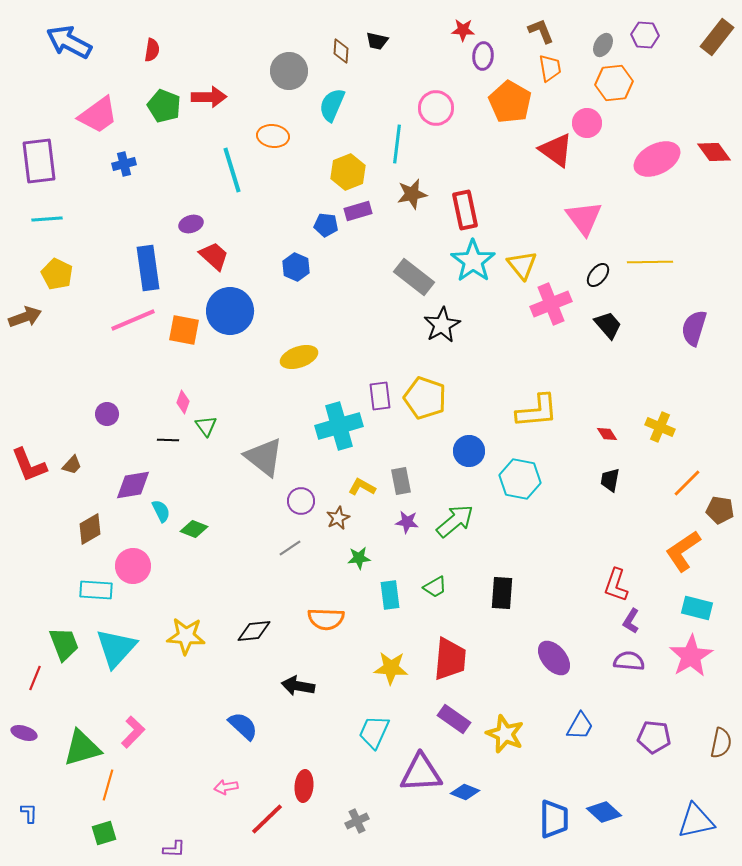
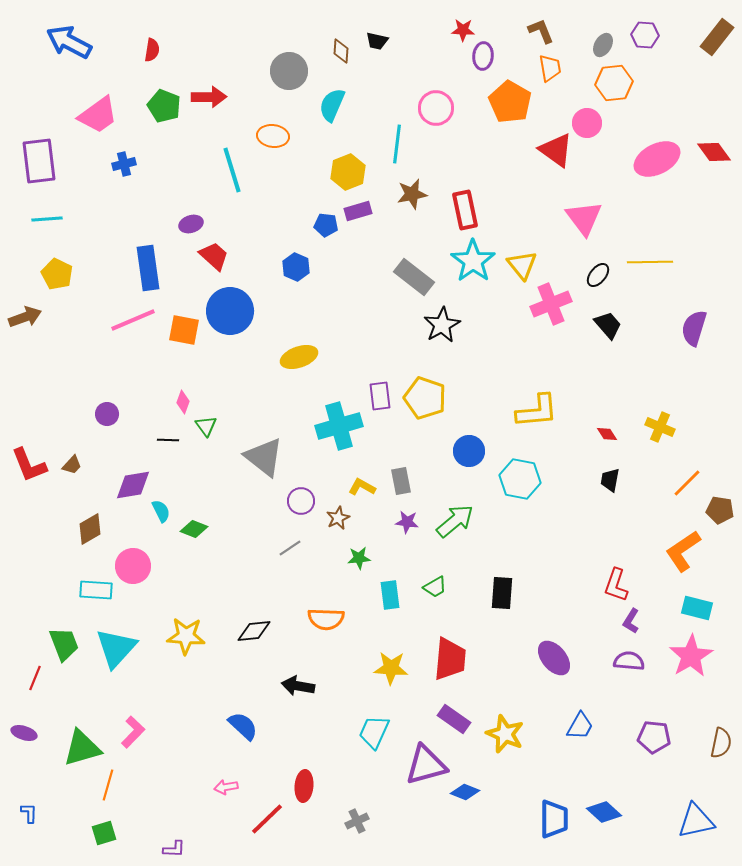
purple triangle at (421, 773): moved 5 px right, 8 px up; rotated 12 degrees counterclockwise
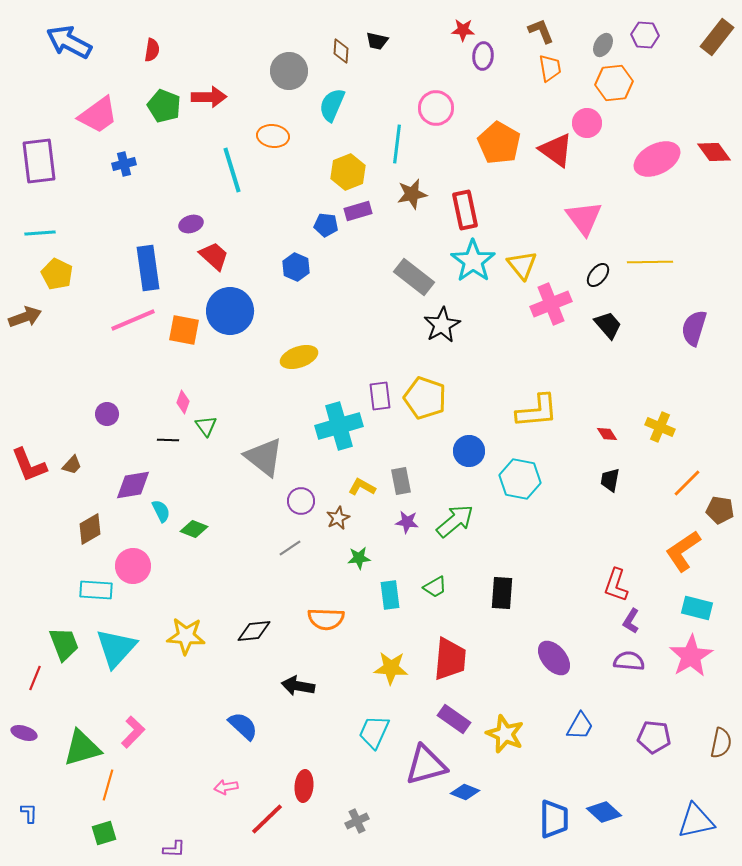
orange pentagon at (510, 102): moved 11 px left, 41 px down
cyan line at (47, 219): moved 7 px left, 14 px down
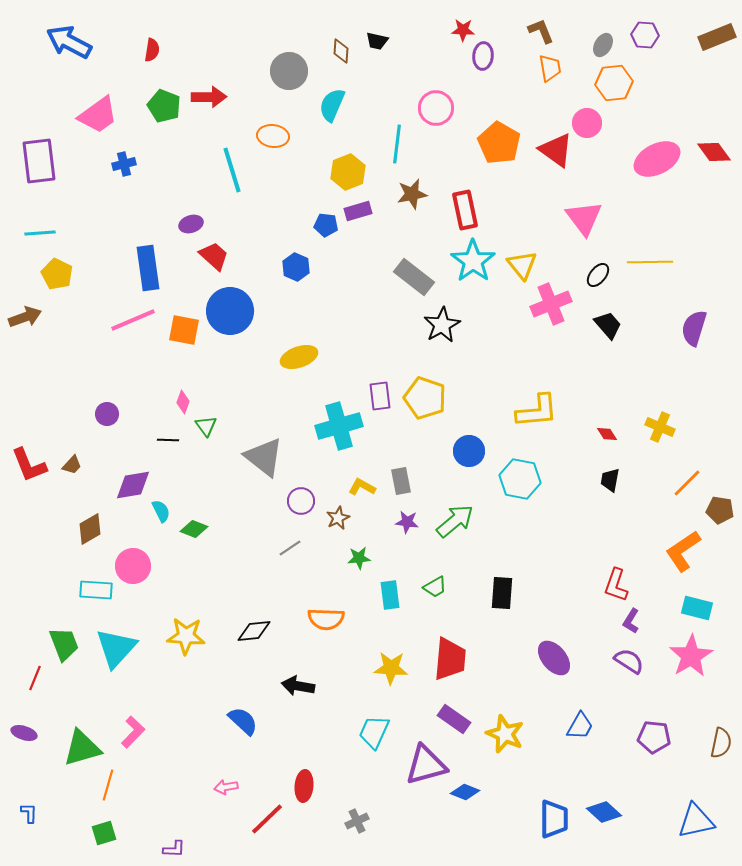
brown rectangle at (717, 37): rotated 30 degrees clockwise
purple semicircle at (629, 661): rotated 28 degrees clockwise
blue semicircle at (243, 726): moved 5 px up
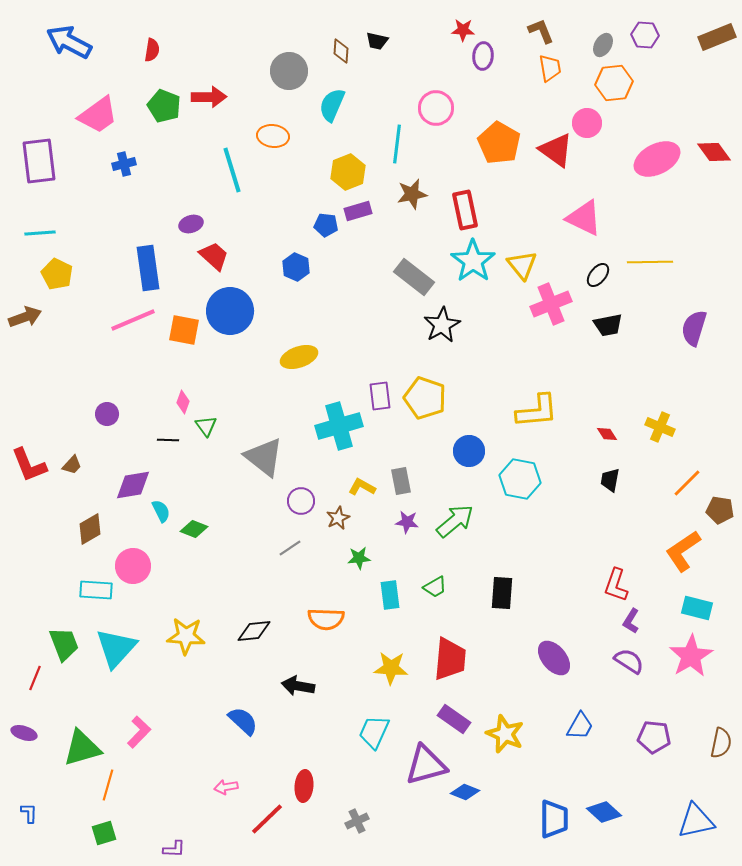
pink triangle at (584, 218): rotated 27 degrees counterclockwise
black trapezoid at (608, 325): rotated 120 degrees clockwise
pink L-shape at (133, 732): moved 6 px right
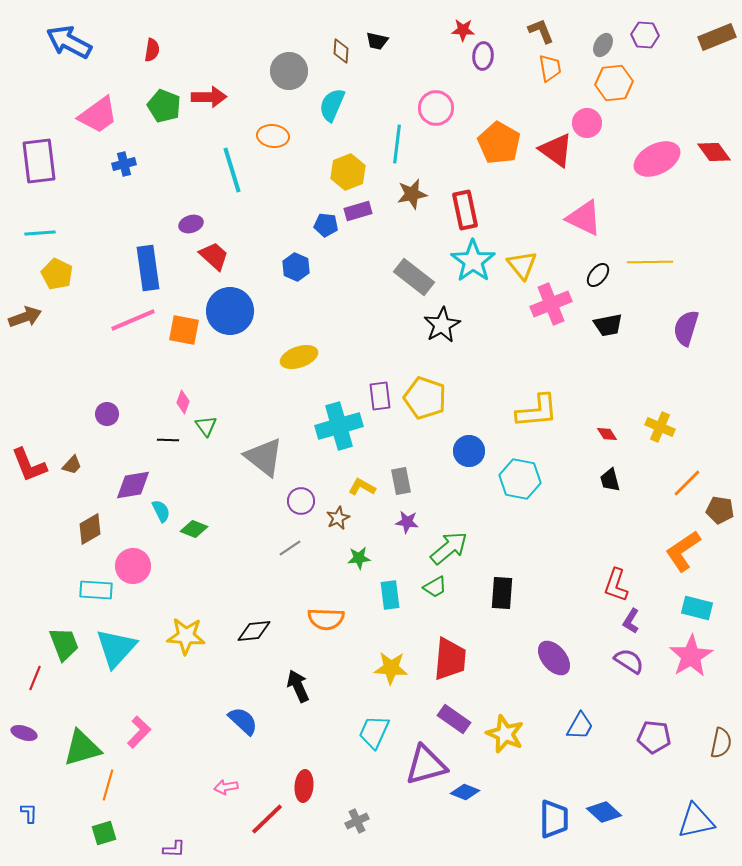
purple semicircle at (694, 328): moved 8 px left
black trapezoid at (610, 480): rotated 25 degrees counterclockwise
green arrow at (455, 521): moved 6 px left, 27 px down
black arrow at (298, 686): rotated 56 degrees clockwise
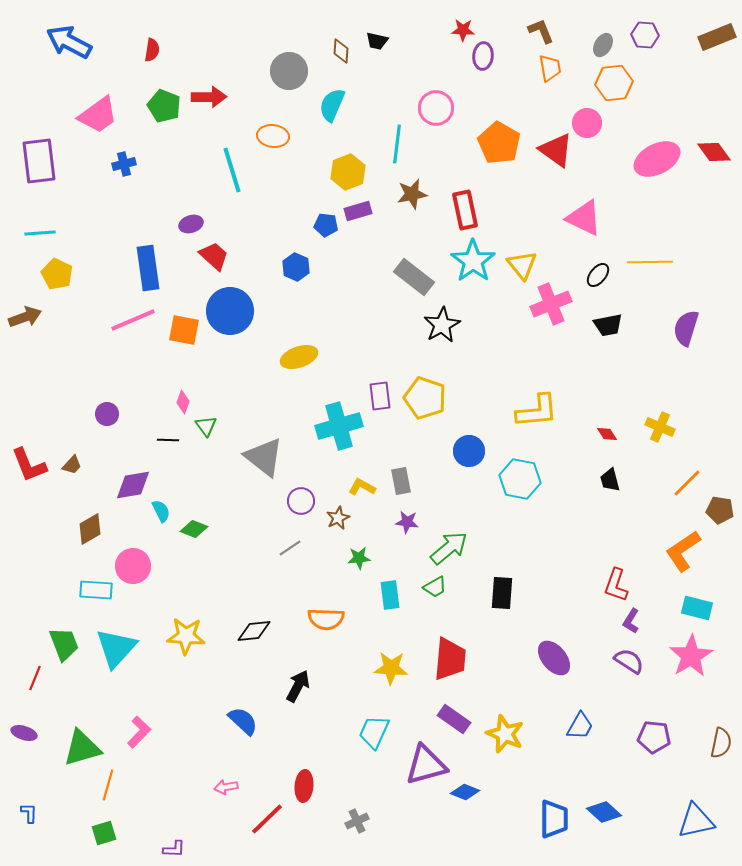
black arrow at (298, 686): rotated 52 degrees clockwise
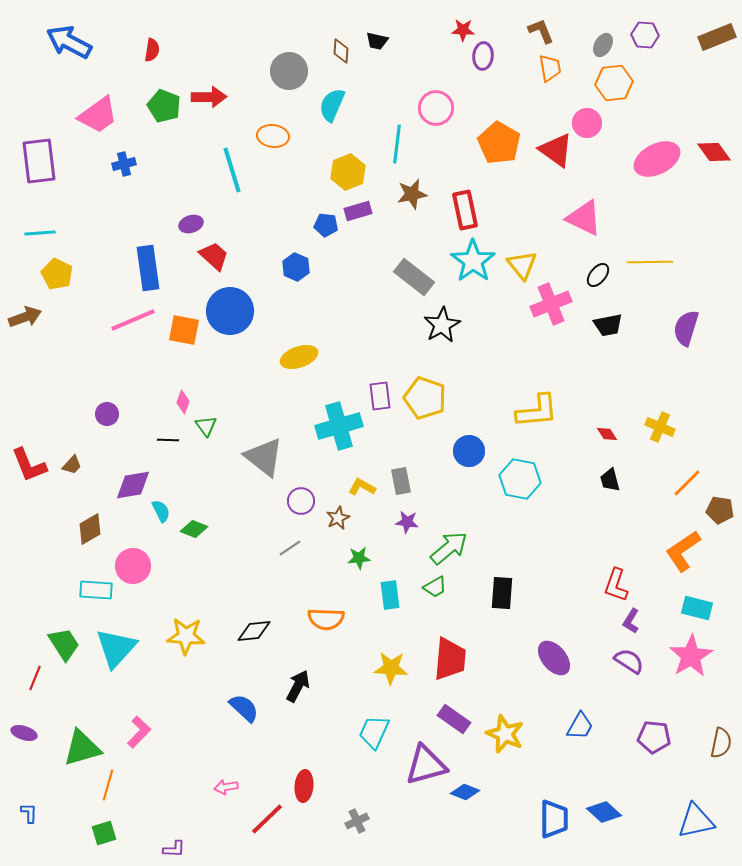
green trapezoid at (64, 644): rotated 12 degrees counterclockwise
blue semicircle at (243, 721): moved 1 px right, 13 px up
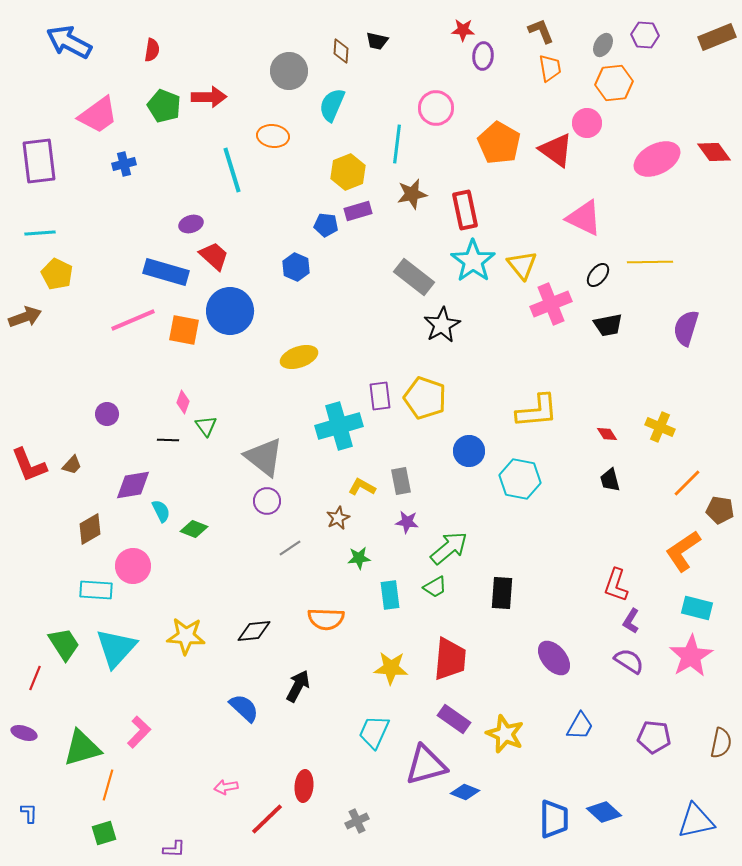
blue rectangle at (148, 268): moved 18 px right, 4 px down; rotated 66 degrees counterclockwise
purple circle at (301, 501): moved 34 px left
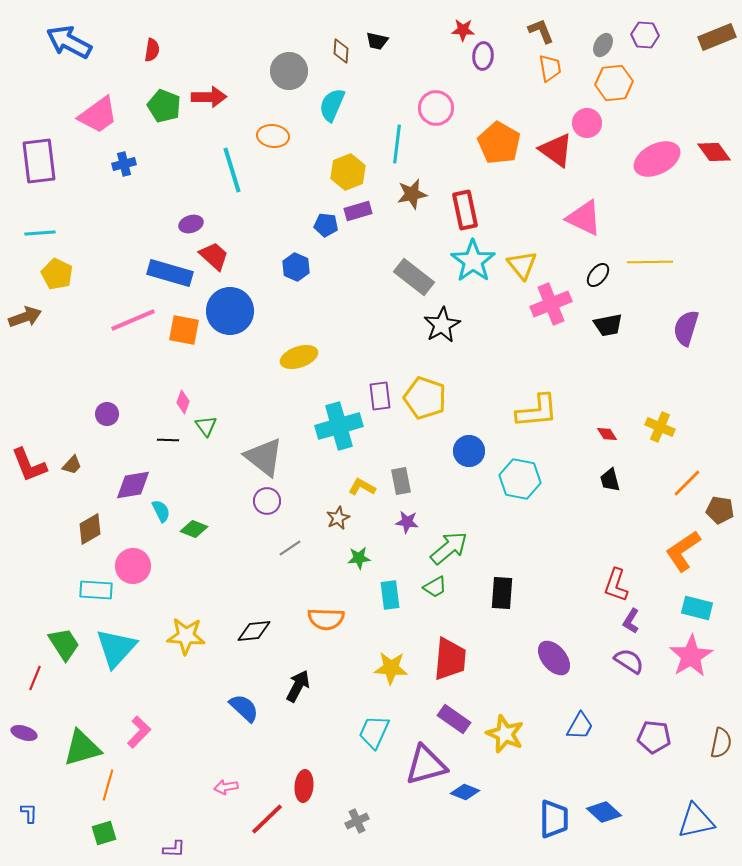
blue rectangle at (166, 272): moved 4 px right, 1 px down
